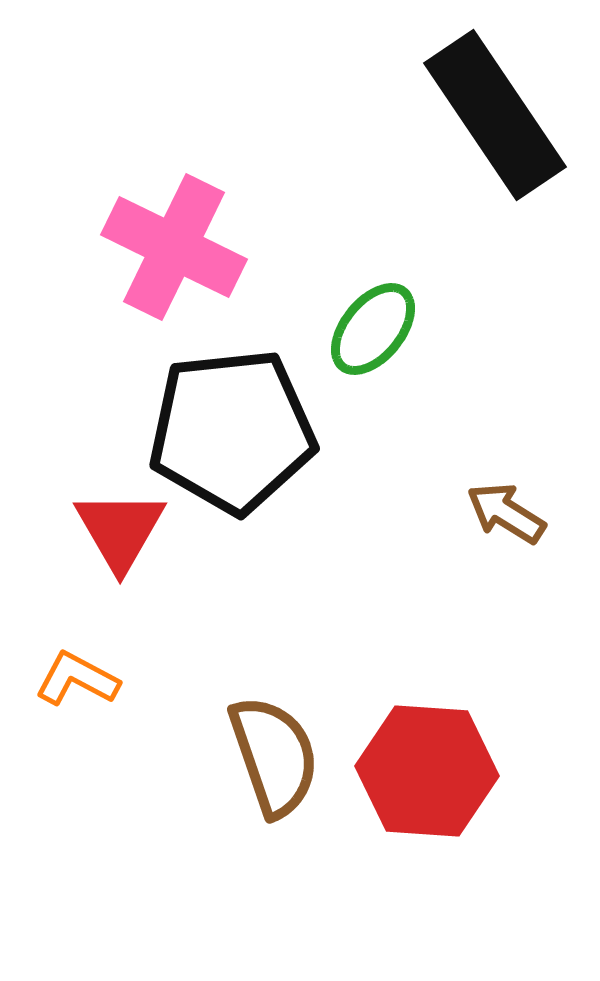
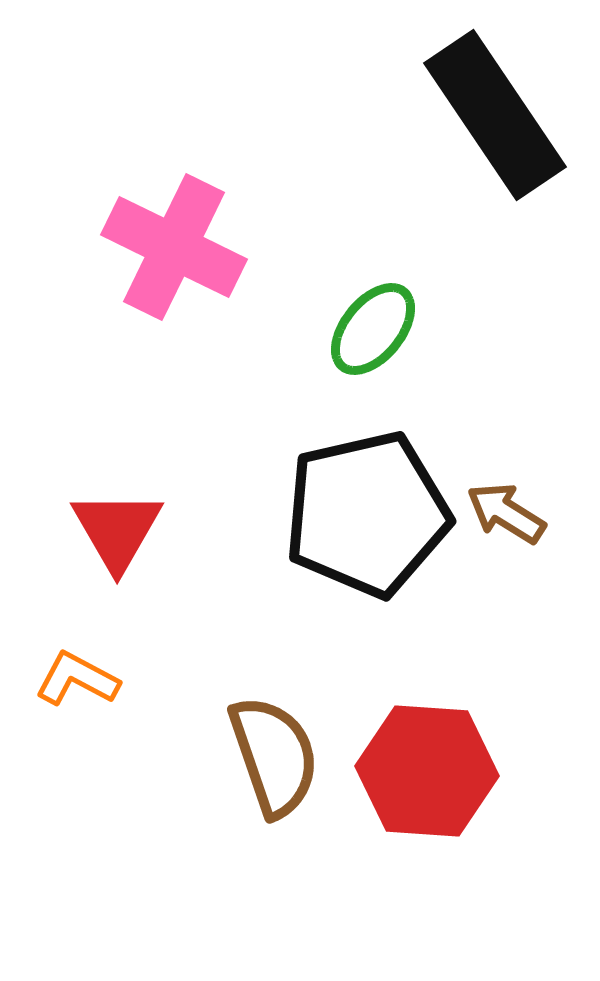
black pentagon: moved 135 px right, 83 px down; rotated 7 degrees counterclockwise
red triangle: moved 3 px left
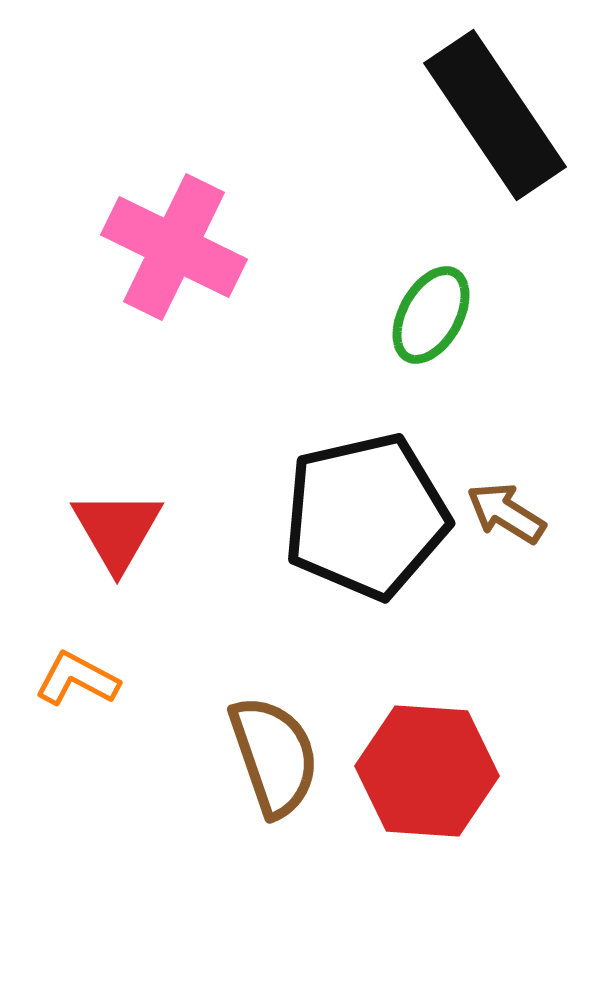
green ellipse: moved 58 px right, 14 px up; rotated 10 degrees counterclockwise
black pentagon: moved 1 px left, 2 px down
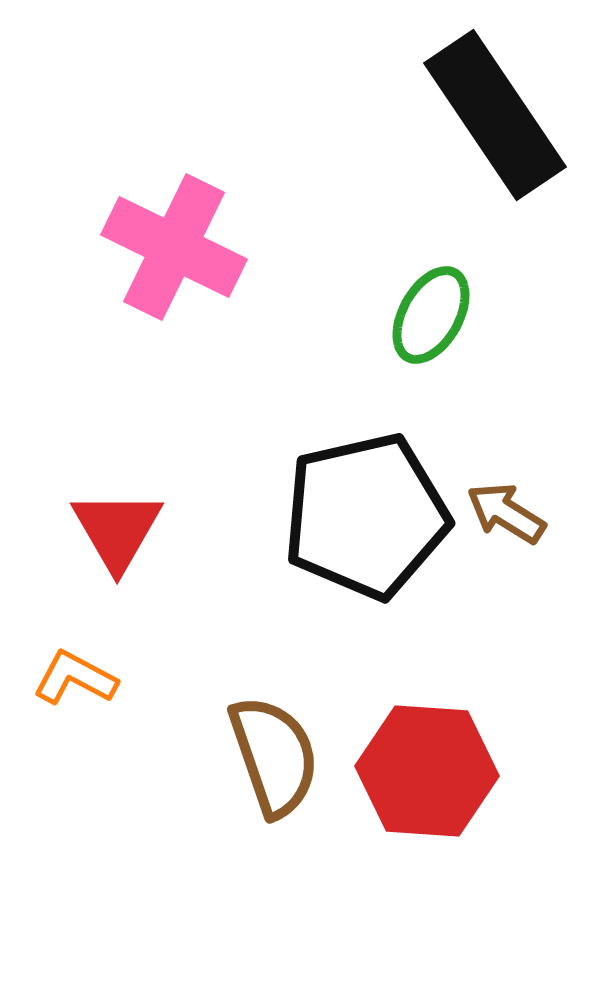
orange L-shape: moved 2 px left, 1 px up
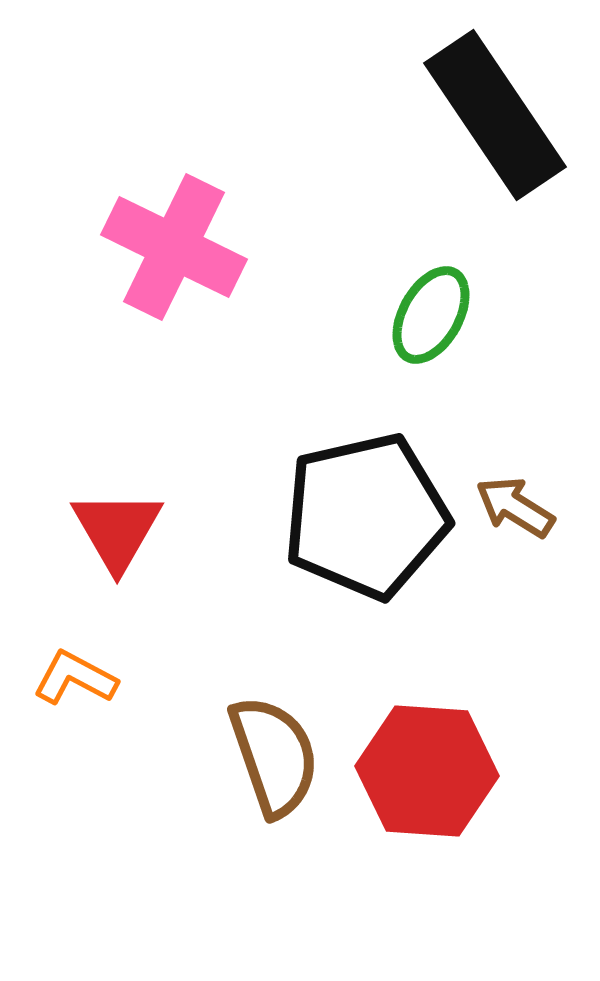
brown arrow: moved 9 px right, 6 px up
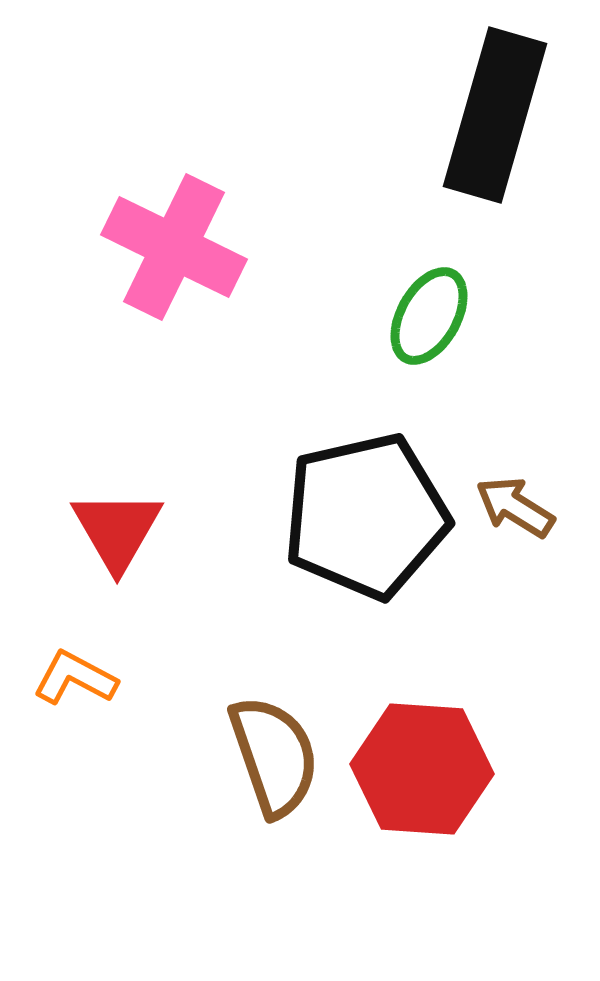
black rectangle: rotated 50 degrees clockwise
green ellipse: moved 2 px left, 1 px down
red hexagon: moved 5 px left, 2 px up
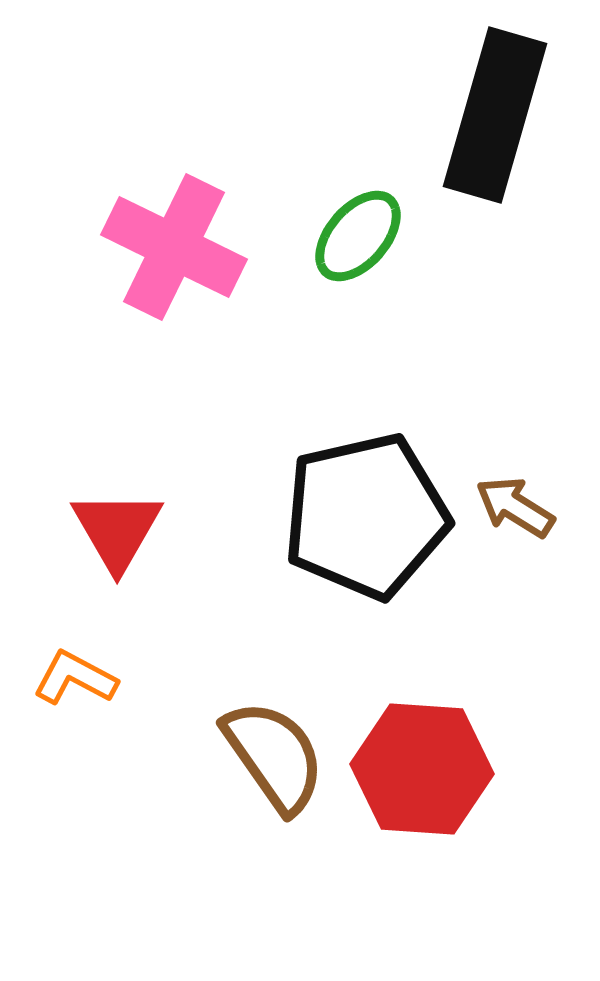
green ellipse: moved 71 px left, 80 px up; rotated 12 degrees clockwise
brown semicircle: rotated 16 degrees counterclockwise
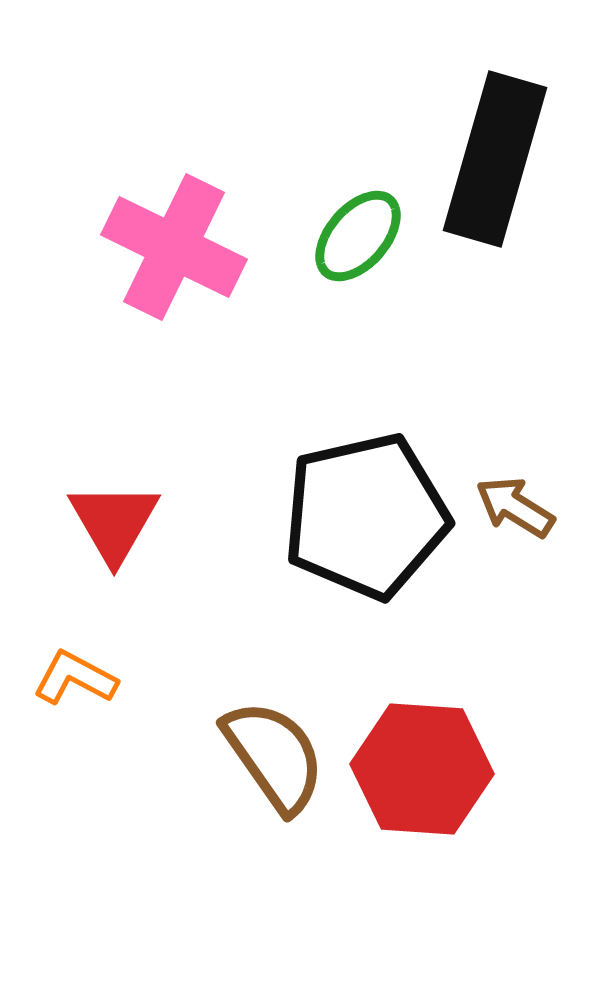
black rectangle: moved 44 px down
red triangle: moved 3 px left, 8 px up
